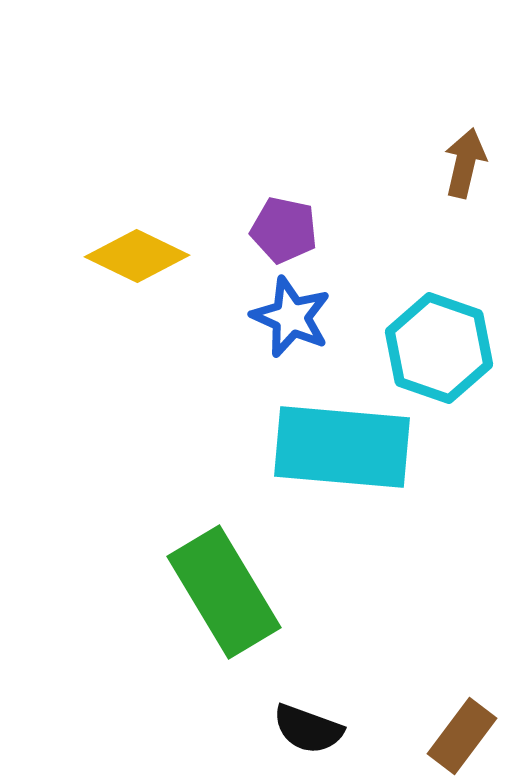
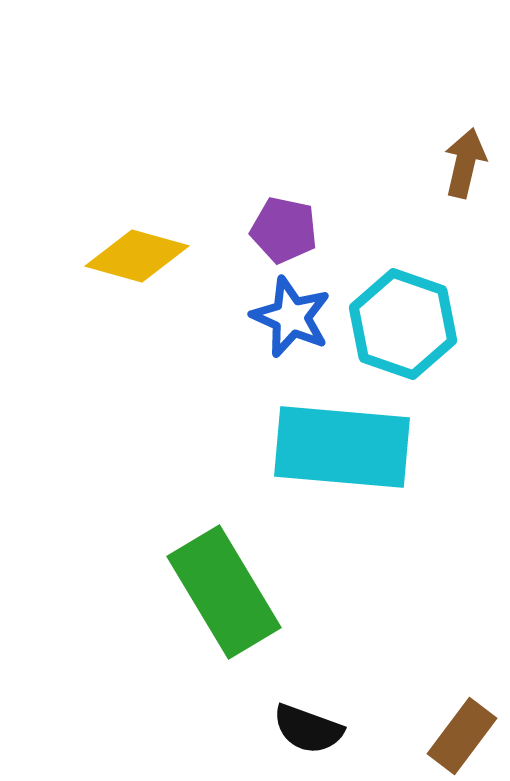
yellow diamond: rotated 10 degrees counterclockwise
cyan hexagon: moved 36 px left, 24 px up
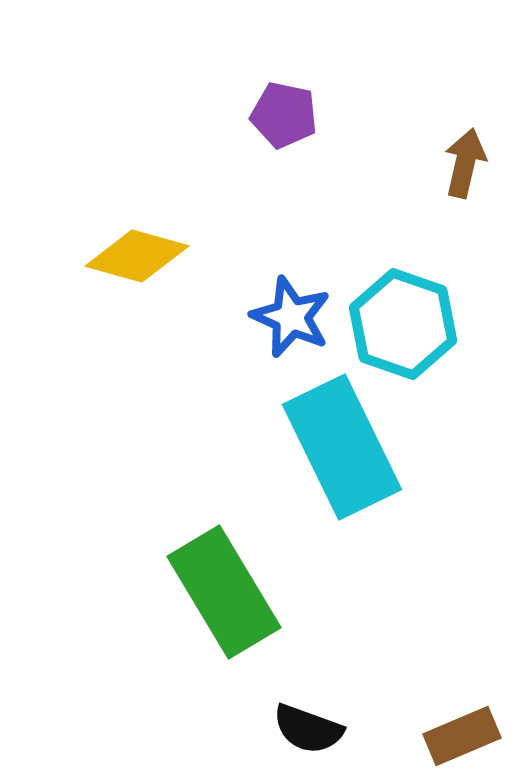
purple pentagon: moved 115 px up
cyan rectangle: rotated 59 degrees clockwise
brown rectangle: rotated 30 degrees clockwise
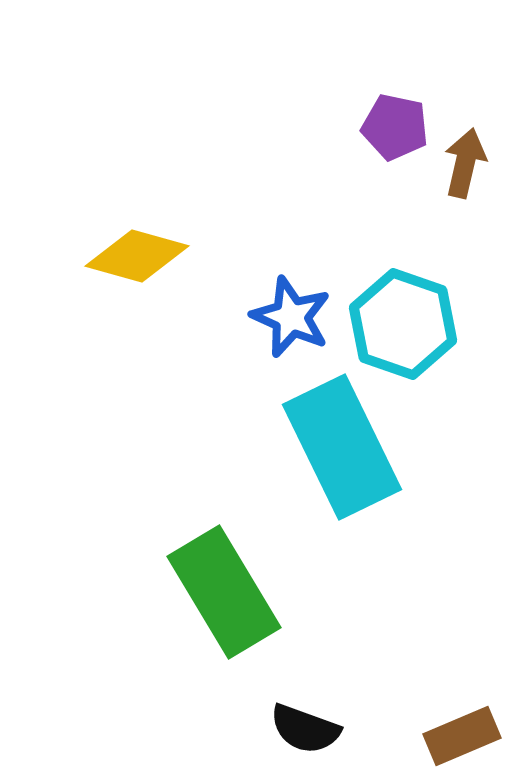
purple pentagon: moved 111 px right, 12 px down
black semicircle: moved 3 px left
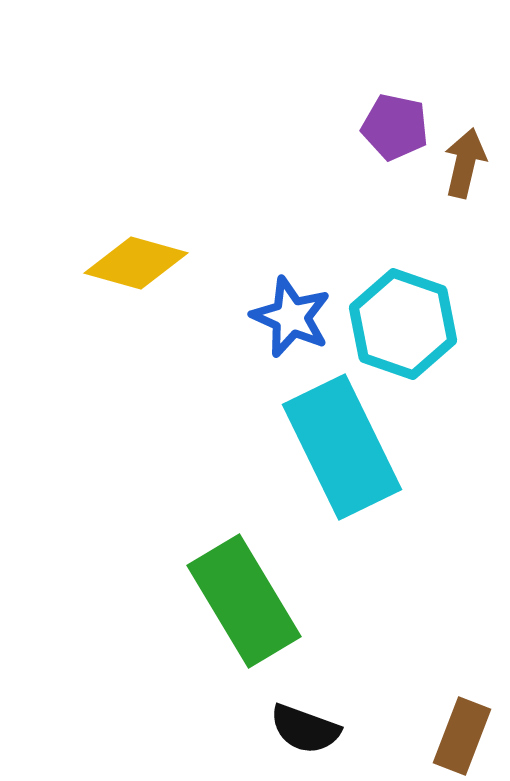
yellow diamond: moved 1 px left, 7 px down
green rectangle: moved 20 px right, 9 px down
brown rectangle: rotated 46 degrees counterclockwise
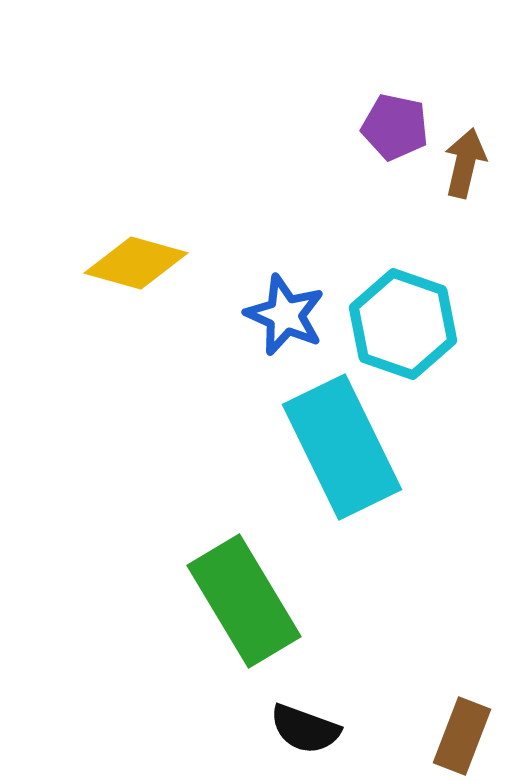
blue star: moved 6 px left, 2 px up
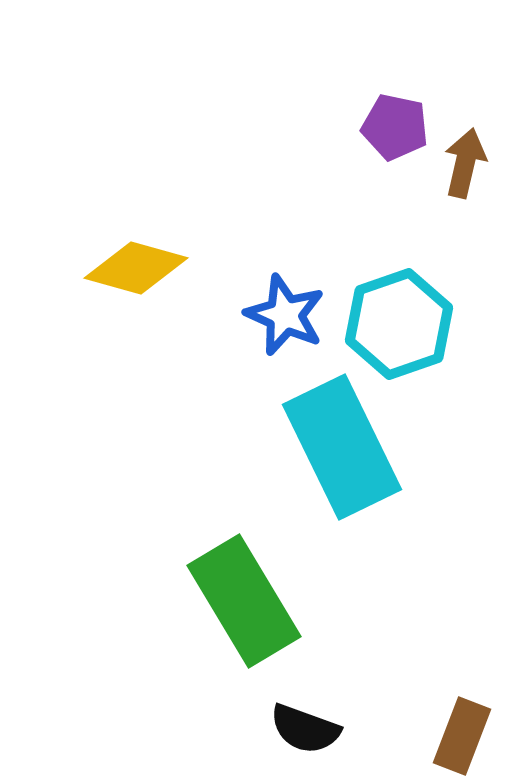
yellow diamond: moved 5 px down
cyan hexagon: moved 4 px left; rotated 22 degrees clockwise
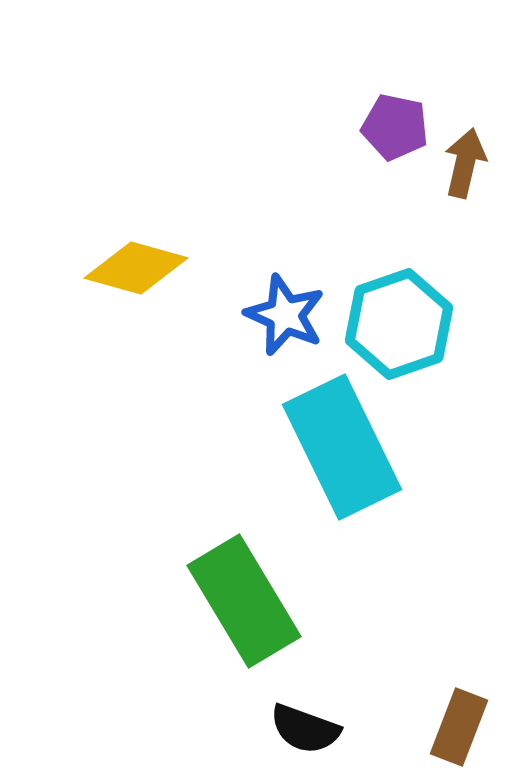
brown rectangle: moved 3 px left, 9 px up
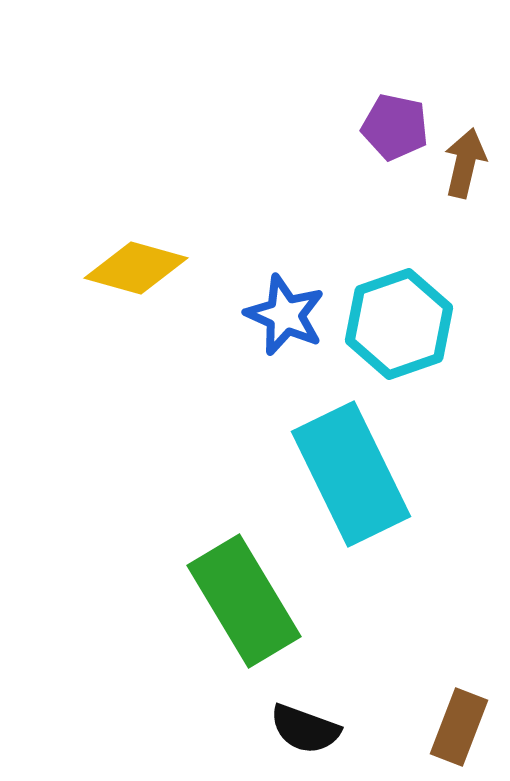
cyan rectangle: moved 9 px right, 27 px down
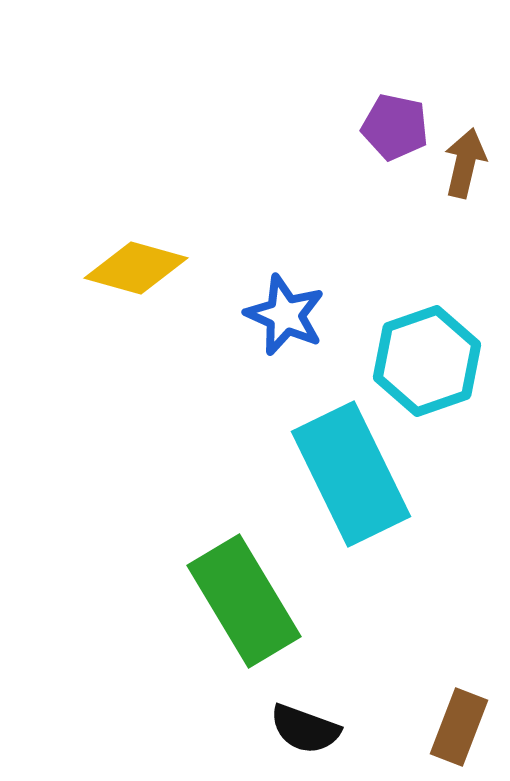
cyan hexagon: moved 28 px right, 37 px down
